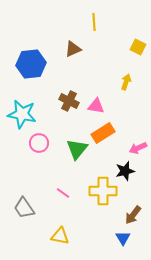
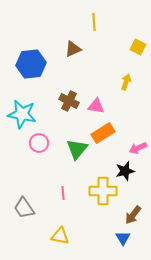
pink line: rotated 48 degrees clockwise
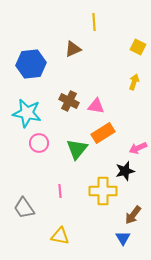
yellow arrow: moved 8 px right
cyan star: moved 5 px right, 1 px up
pink line: moved 3 px left, 2 px up
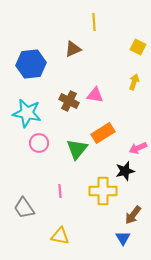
pink triangle: moved 1 px left, 11 px up
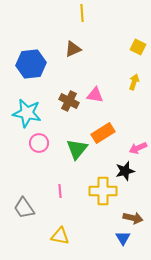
yellow line: moved 12 px left, 9 px up
brown arrow: moved 3 px down; rotated 114 degrees counterclockwise
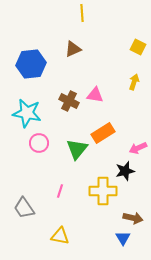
pink line: rotated 24 degrees clockwise
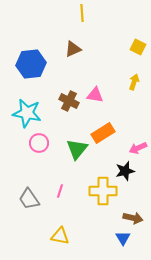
gray trapezoid: moved 5 px right, 9 px up
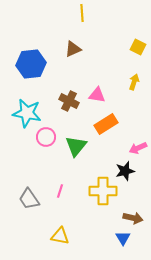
pink triangle: moved 2 px right
orange rectangle: moved 3 px right, 9 px up
pink circle: moved 7 px right, 6 px up
green triangle: moved 1 px left, 3 px up
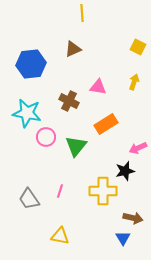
pink triangle: moved 1 px right, 8 px up
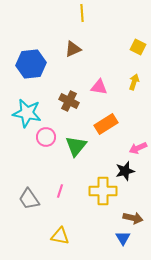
pink triangle: moved 1 px right
